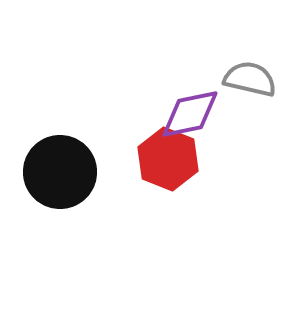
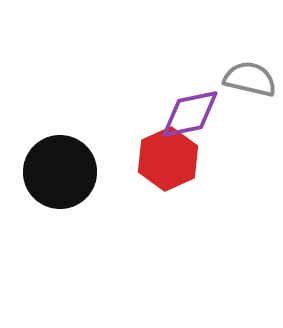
red hexagon: rotated 14 degrees clockwise
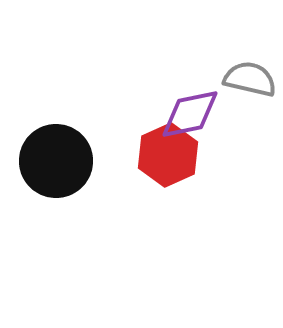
red hexagon: moved 4 px up
black circle: moved 4 px left, 11 px up
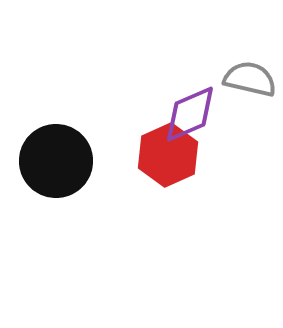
purple diamond: rotated 12 degrees counterclockwise
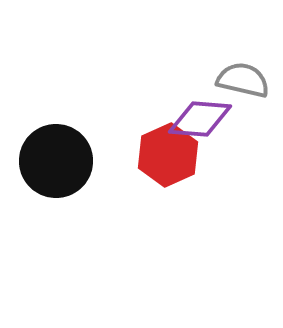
gray semicircle: moved 7 px left, 1 px down
purple diamond: moved 10 px right, 5 px down; rotated 28 degrees clockwise
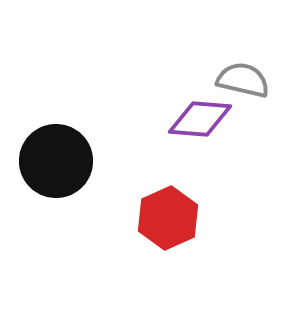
red hexagon: moved 63 px down
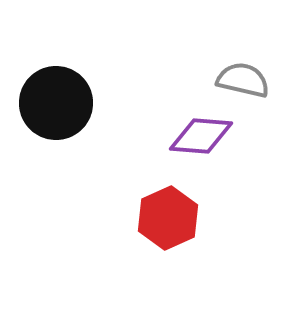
purple diamond: moved 1 px right, 17 px down
black circle: moved 58 px up
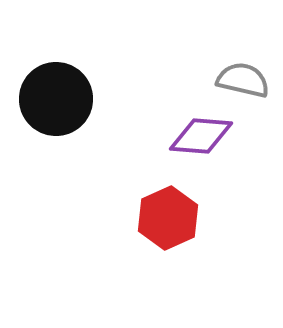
black circle: moved 4 px up
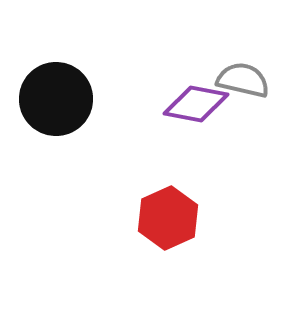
purple diamond: moved 5 px left, 32 px up; rotated 6 degrees clockwise
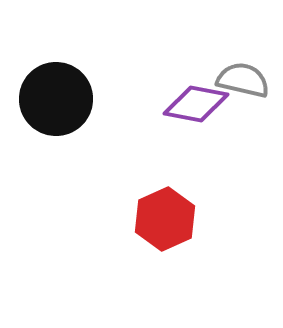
red hexagon: moved 3 px left, 1 px down
